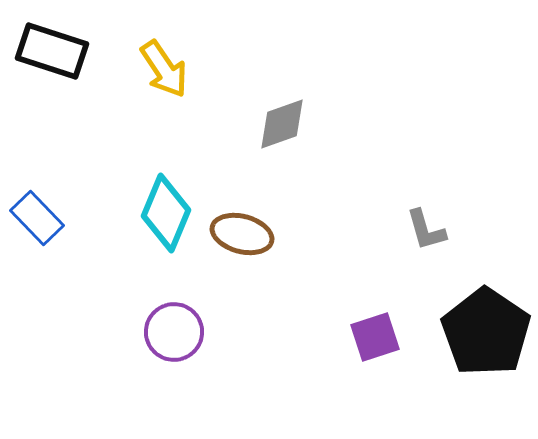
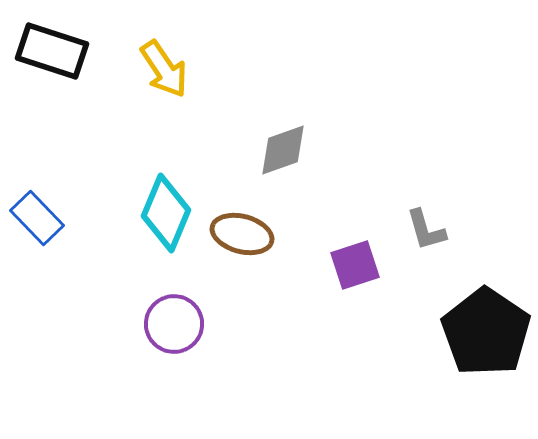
gray diamond: moved 1 px right, 26 px down
purple circle: moved 8 px up
purple square: moved 20 px left, 72 px up
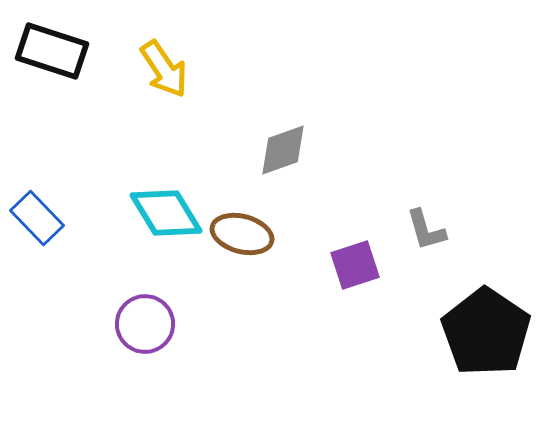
cyan diamond: rotated 54 degrees counterclockwise
purple circle: moved 29 px left
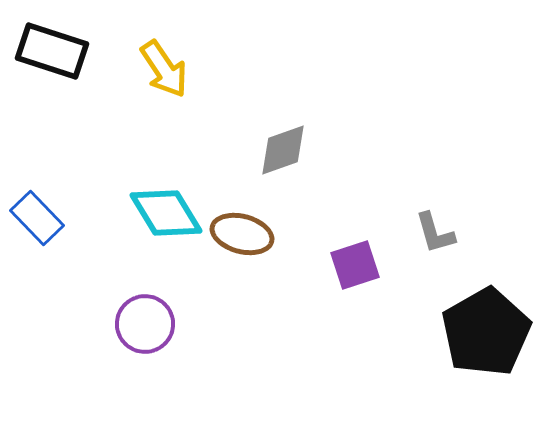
gray L-shape: moved 9 px right, 3 px down
black pentagon: rotated 8 degrees clockwise
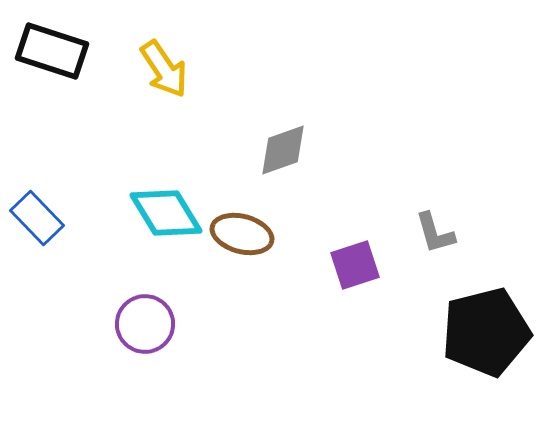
black pentagon: rotated 16 degrees clockwise
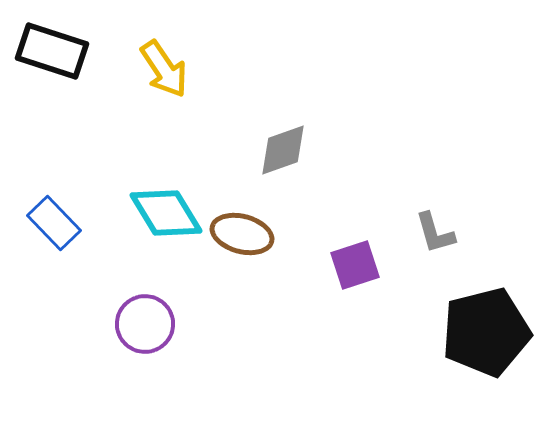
blue rectangle: moved 17 px right, 5 px down
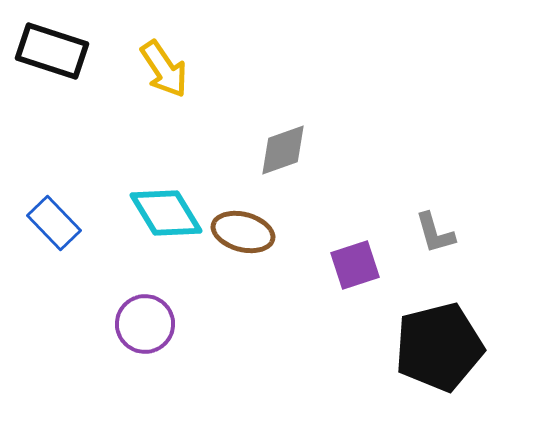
brown ellipse: moved 1 px right, 2 px up
black pentagon: moved 47 px left, 15 px down
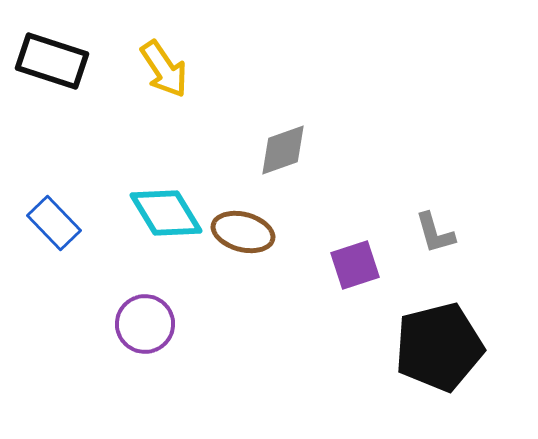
black rectangle: moved 10 px down
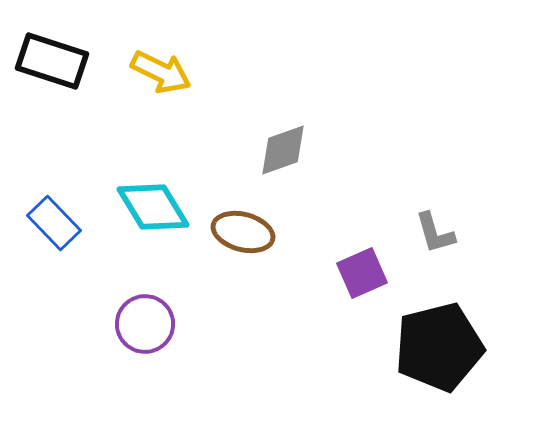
yellow arrow: moved 3 px left, 3 px down; rotated 30 degrees counterclockwise
cyan diamond: moved 13 px left, 6 px up
purple square: moved 7 px right, 8 px down; rotated 6 degrees counterclockwise
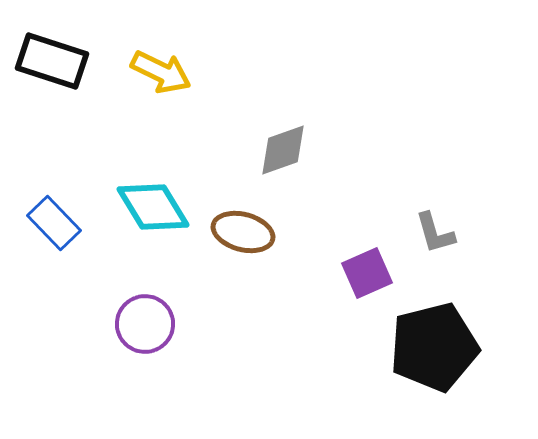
purple square: moved 5 px right
black pentagon: moved 5 px left
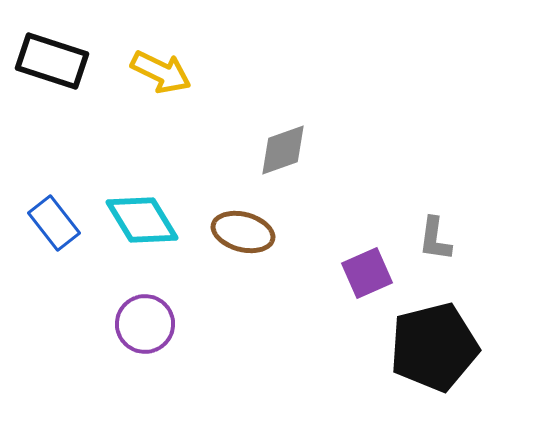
cyan diamond: moved 11 px left, 13 px down
blue rectangle: rotated 6 degrees clockwise
gray L-shape: moved 6 px down; rotated 24 degrees clockwise
